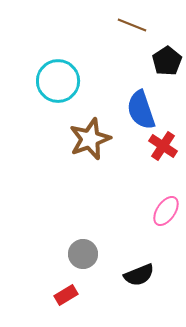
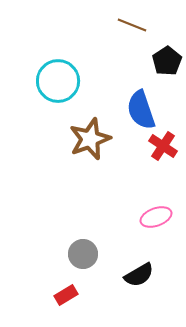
pink ellipse: moved 10 px left, 6 px down; rotated 36 degrees clockwise
black semicircle: rotated 8 degrees counterclockwise
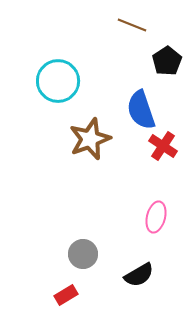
pink ellipse: rotated 56 degrees counterclockwise
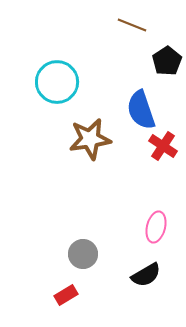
cyan circle: moved 1 px left, 1 px down
brown star: rotated 12 degrees clockwise
pink ellipse: moved 10 px down
black semicircle: moved 7 px right
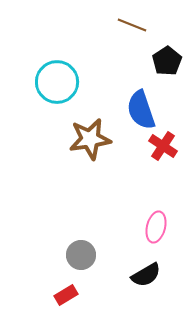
gray circle: moved 2 px left, 1 px down
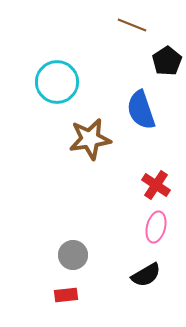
red cross: moved 7 px left, 39 px down
gray circle: moved 8 px left
red rectangle: rotated 25 degrees clockwise
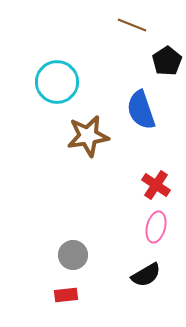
brown star: moved 2 px left, 3 px up
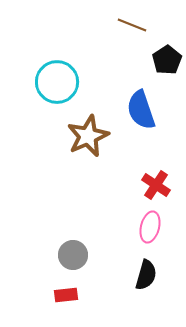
black pentagon: moved 1 px up
brown star: rotated 15 degrees counterclockwise
pink ellipse: moved 6 px left
black semicircle: rotated 44 degrees counterclockwise
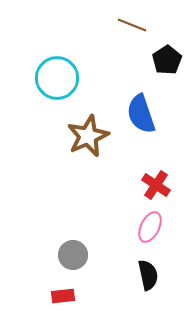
cyan circle: moved 4 px up
blue semicircle: moved 4 px down
pink ellipse: rotated 12 degrees clockwise
black semicircle: moved 2 px right; rotated 28 degrees counterclockwise
red rectangle: moved 3 px left, 1 px down
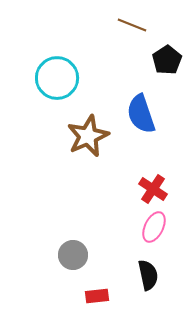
red cross: moved 3 px left, 4 px down
pink ellipse: moved 4 px right
red rectangle: moved 34 px right
